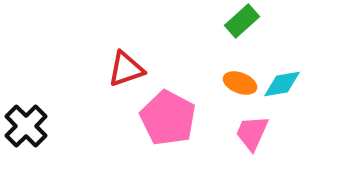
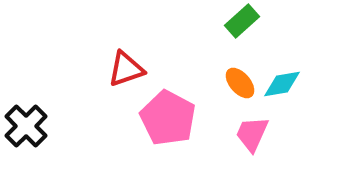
orange ellipse: rotated 28 degrees clockwise
pink trapezoid: moved 1 px down
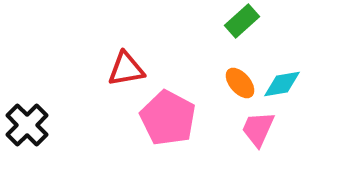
red triangle: rotated 9 degrees clockwise
black cross: moved 1 px right, 1 px up
pink trapezoid: moved 6 px right, 5 px up
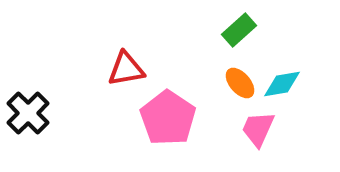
green rectangle: moved 3 px left, 9 px down
pink pentagon: rotated 6 degrees clockwise
black cross: moved 1 px right, 12 px up
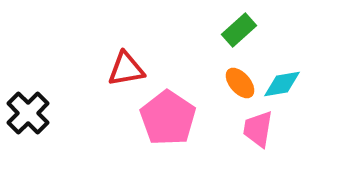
pink trapezoid: rotated 15 degrees counterclockwise
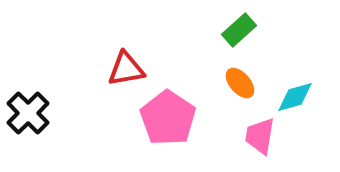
cyan diamond: moved 13 px right, 13 px down; rotated 6 degrees counterclockwise
pink trapezoid: moved 2 px right, 7 px down
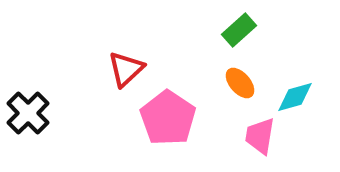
red triangle: rotated 33 degrees counterclockwise
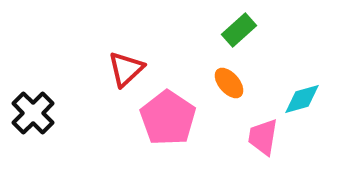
orange ellipse: moved 11 px left
cyan diamond: moved 7 px right, 2 px down
black cross: moved 5 px right
pink trapezoid: moved 3 px right, 1 px down
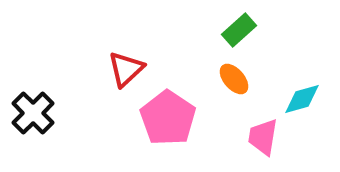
orange ellipse: moved 5 px right, 4 px up
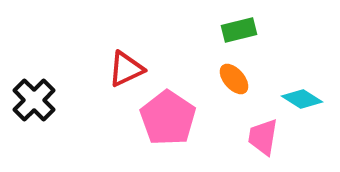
green rectangle: rotated 28 degrees clockwise
red triangle: rotated 18 degrees clockwise
cyan diamond: rotated 48 degrees clockwise
black cross: moved 1 px right, 13 px up
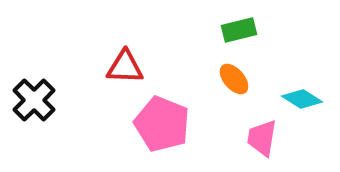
red triangle: moved 1 px left, 2 px up; rotated 27 degrees clockwise
pink pentagon: moved 6 px left, 6 px down; rotated 12 degrees counterclockwise
pink trapezoid: moved 1 px left, 1 px down
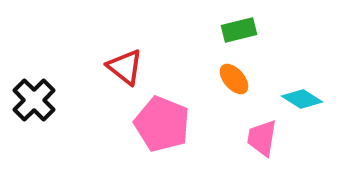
red triangle: rotated 36 degrees clockwise
